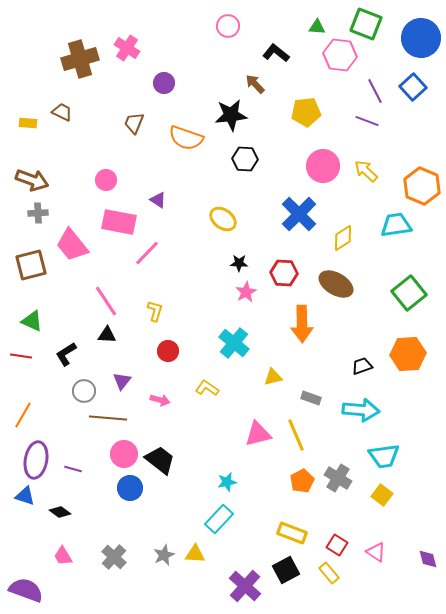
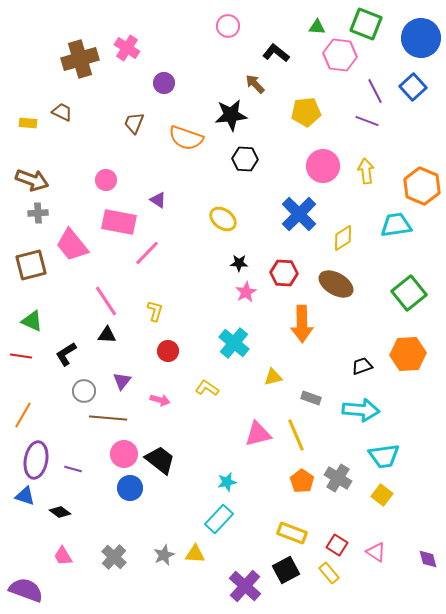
yellow arrow at (366, 171): rotated 40 degrees clockwise
orange pentagon at (302, 481): rotated 10 degrees counterclockwise
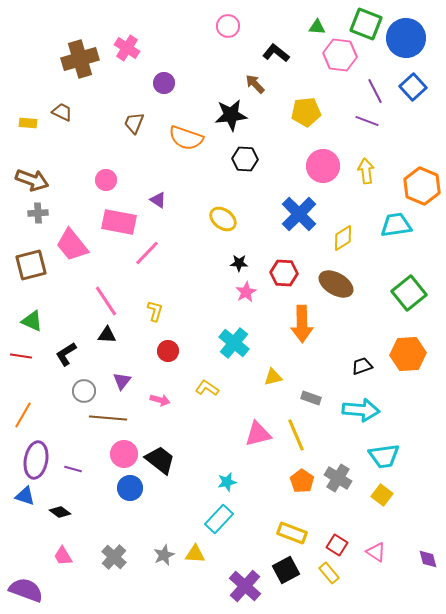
blue circle at (421, 38): moved 15 px left
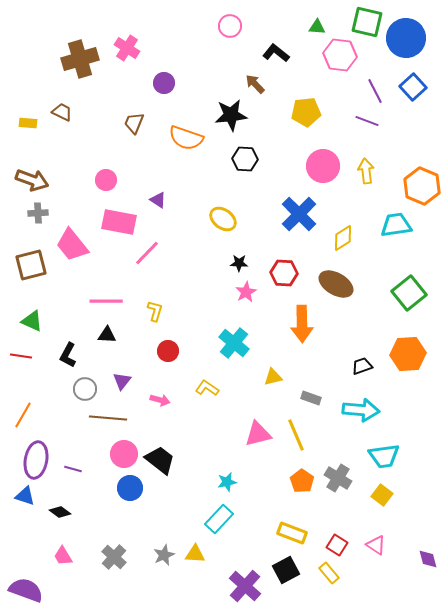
green square at (366, 24): moved 1 px right, 2 px up; rotated 8 degrees counterclockwise
pink circle at (228, 26): moved 2 px right
pink line at (106, 301): rotated 56 degrees counterclockwise
black L-shape at (66, 354): moved 2 px right, 1 px down; rotated 30 degrees counterclockwise
gray circle at (84, 391): moved 1 px right, 2 px up
pink triangle at (376, 552): moved 7 px up
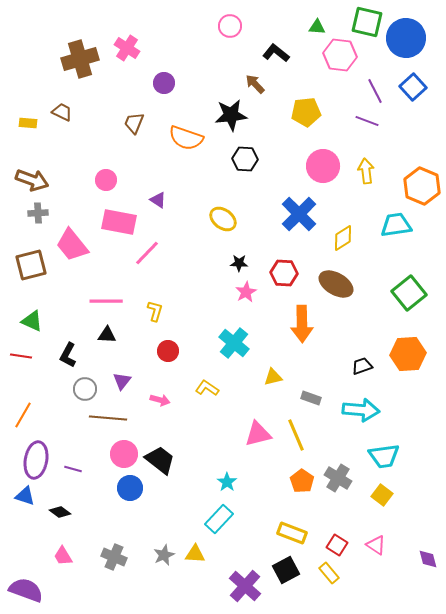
cyan star at (227, 482): rotated 24 degrees counterclockwise
gray cross at (114, 557): rotated 20 degrees counterclockwise
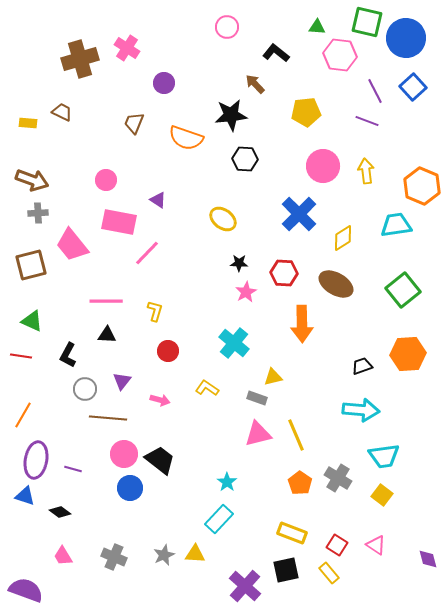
pink circle at (230, 26): moved 3 px left, 1 px down
green square at (409, 293): moved 6 px left, 3 px up
gray rectangle at (311, 398): moved 54 px left
orange pentagon at (302, 481): moved 2 px left, 2 px down
black square at (286, 570): rotated 16 degrees clockwise
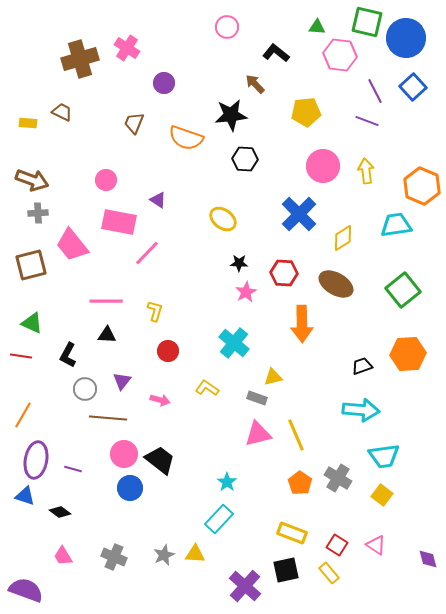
green triangle at (32, 321): moved 2 px down
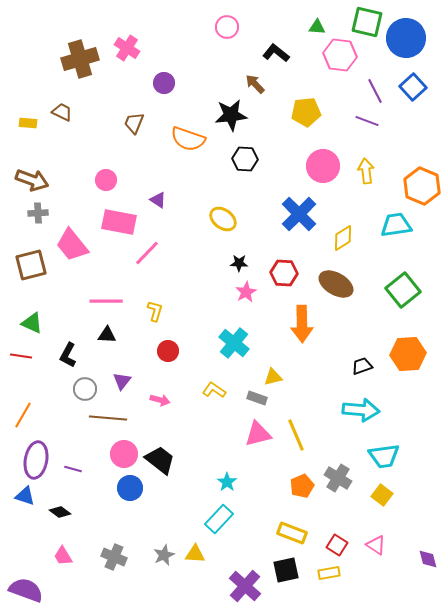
orange semicircle at (186, 138): moved 2 px right, 1 px down
yellow L-shape at (207, 388): moved 7 px right, 2 px down
orange pentagon at (300, 483): moved 2 px right, 3 px down; rotated 15 degrees clockwise
yellow rectangle at (329, 573): rotated 60 degrees counterclockwise
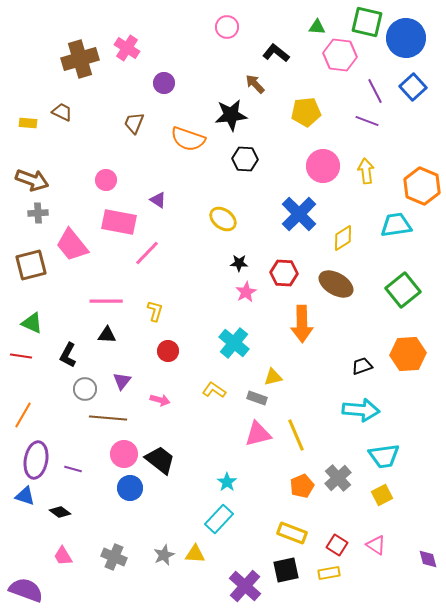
gray cross at (338, 478): rotated 16 degrees clockwise
yellow square at (382, 495): rotated 25 degrees clockwise
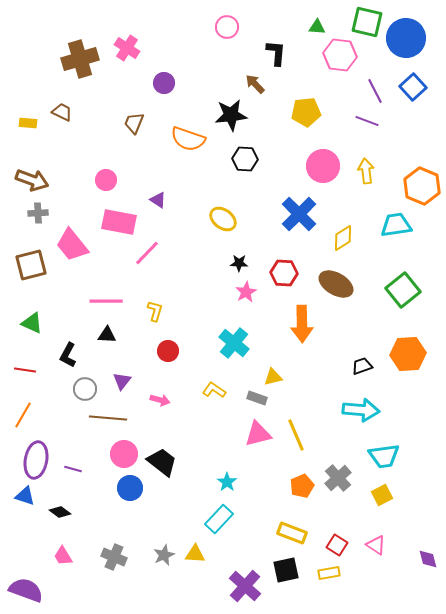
black L-shape at (276, 53): rotated 56 degrees clockwise
red line at (21, 356): moved 4 px right, 14 px down
black trapezoid at (160, 460): moved 2 px right, 2 px down
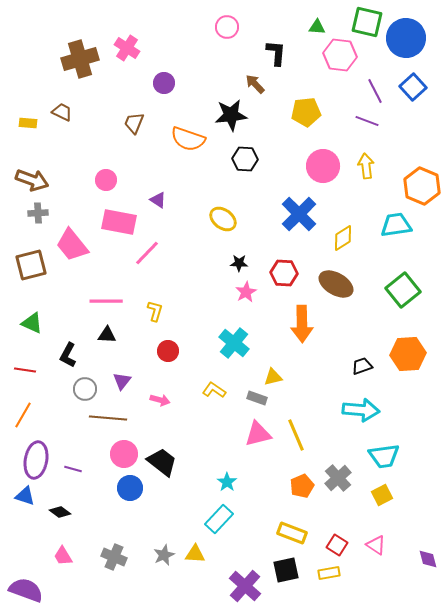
yellow arrow at (366, 171): moved 5 px up
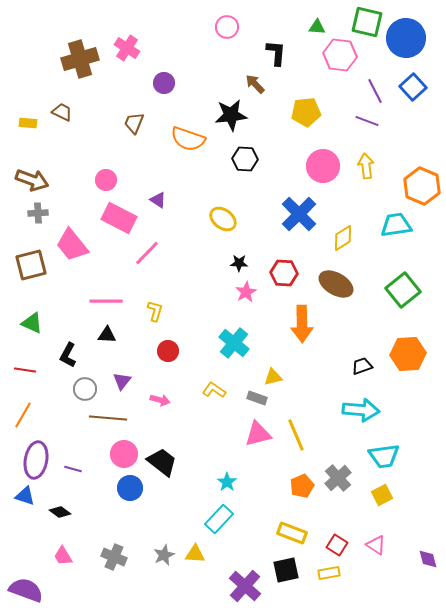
pink rectangle at (119, 222): moved 4 px up; rotated 16 degrees clockwise
